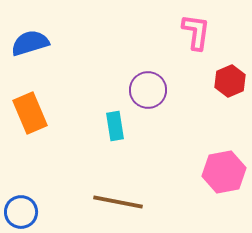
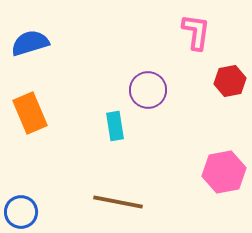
red hexagon: rotated 12 degrees clockwise
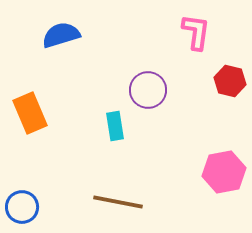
blue semicircle: moved 31 px right, 8 px up
red hexagon: rotated 24 degrees clockwise
blue circle: moved 1 px right, 5 px up
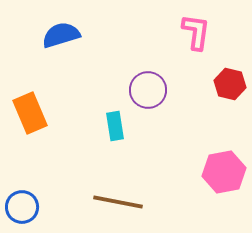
red hexagon: moved 3 px down
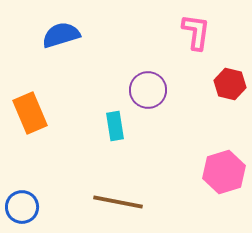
pink hexagon: rotated 6 degrees counterclockwise
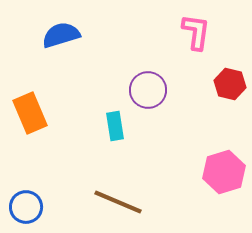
brown line: rotated 12 degrees clockwise
blue circle: moved 4 px right
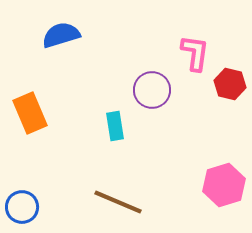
pink L-shape: moved 1 px left, 21 px down
purple circle: moved 4 px right
pink hexagon: moved 13 px down
blue circle: moved 4 px left
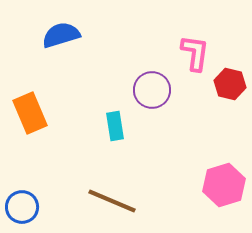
brown line: moved 6 px left, 1 px up
